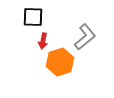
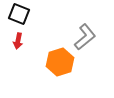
black square: moved 14 px left, 3 px up; rotated 20 degrees clockwise
red arrow: moved 25 px left
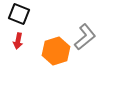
orange hexagon: moved 4 px left, 11 px up
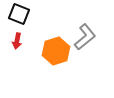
red arrow: moved 1 px left
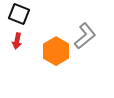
gray L-shape: moved 1 px up
orange hexagon: rotated 12 degrees counterclockwise
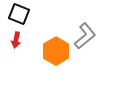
red arrow: moved 1 px left, 1 px up
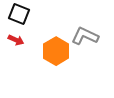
gray L-shape: rotated 116 degrees counterclockwise
red arrow: rotated 77 degrees counterclockwise
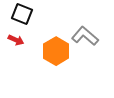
black square: moved 3 px right
gray L-shape: rotated 16 degrees clockwise
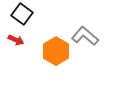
black square: rotated 15 degrees clockwise
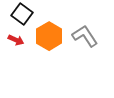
gray L-shape: rotated 16 degrees clockwise
orange hexagon: moved 7 px left, 15 px up
